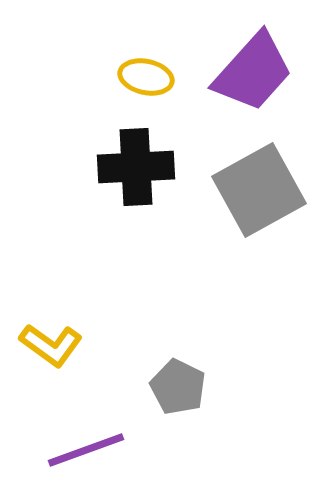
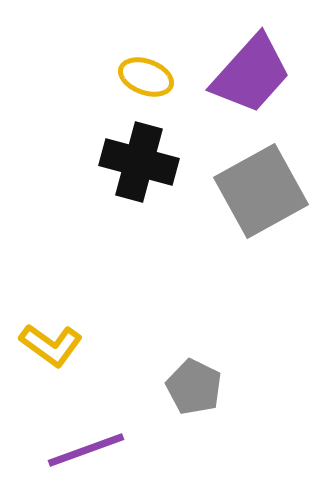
purple trapezoid: moved 2 px left, 2 px down
yellow ellipse: rotated 8 degrees clockwise
black cross: moved 3 px right, 5 px up; rotated 18 degrees clockwise
gray square: moved 2 px right, 1 px down
gray pentagon: moved 16 px right
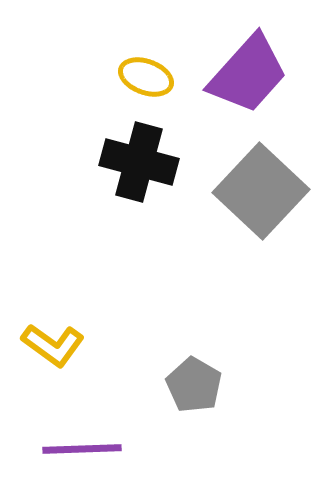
purple trapezoid: moved 3 px left
gray square: rotated 18 degrees counterclockwise
yellow L-shape: moved 2 px right
gray pentagon: moved 2 px up; rotated 4 degrees clockwise
purple line: moved 4 px left, 1 px up; rotated 18 degrees clockwise
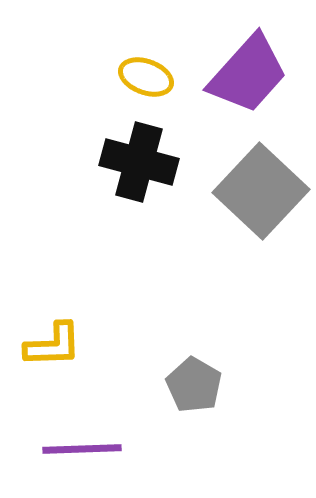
yellow L-shape: rotated 38 degrees counterclockwise
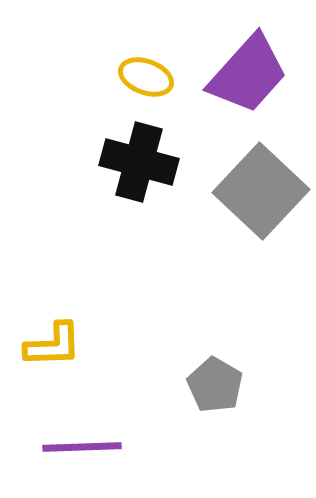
gray pentagon: moved 21 px right
purple line: moved 2 px up
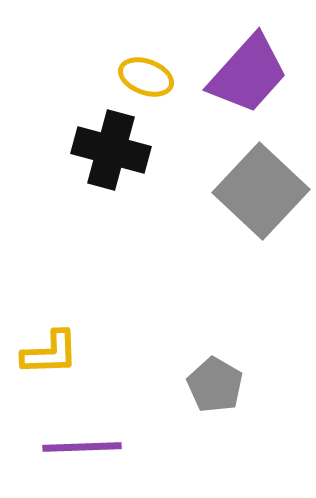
black cross: moved 28 px left, 12 px up
yellow L-shape: moved 3 px left, 8 px down
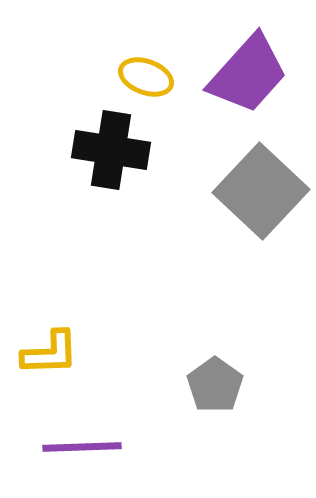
black cross: rotated 6 degrees counterclockwise
gray pentagon: rotated 6 degrees clockwise
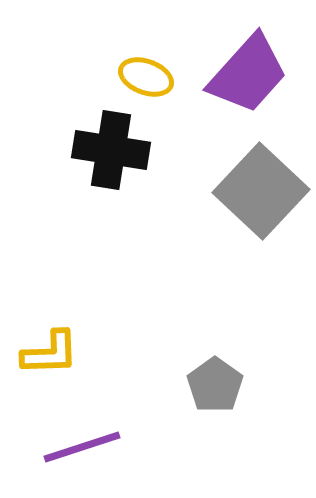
purple line: rotated 16 degrees counterclockwise
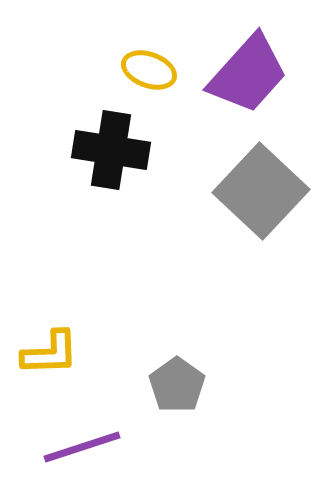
yellow ellipse: moved 3 px right, 7 px up
gray pentagon: moved 38 px left
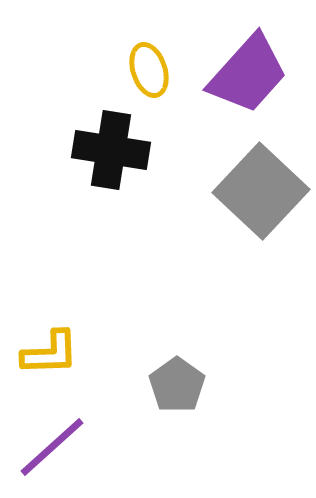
yellow ellipse: rotated 52 degrees clockwise
purple line: moved 30 px left; rotated 24 degrees counterclockwise
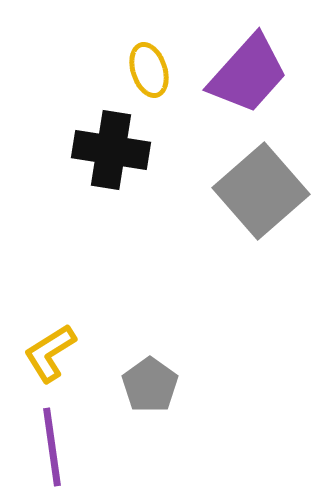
gray square: rotated 6 degrees clockwise
yellow L-shape: rotated 150 degrees clockwise
gray pentagon: moved 27 px left
purple line: rotated 56 degrees counterclockwise
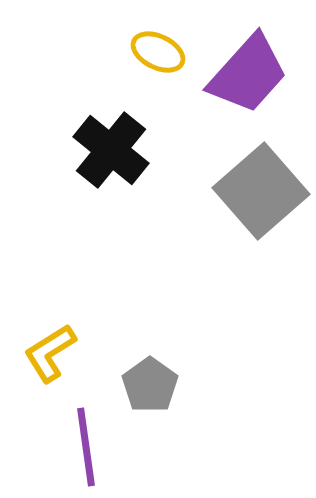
yellow ellipse: moved 9 px right, 18 px up; rotated 46 degrees counterclockwise
black cross: rotated 30 degrees clockwise
purple line: moved 34 px right
